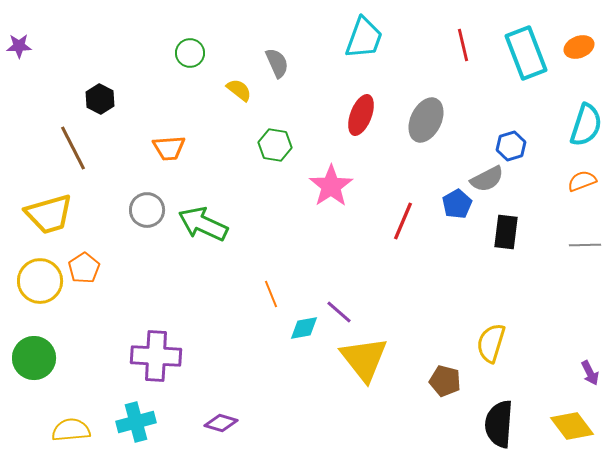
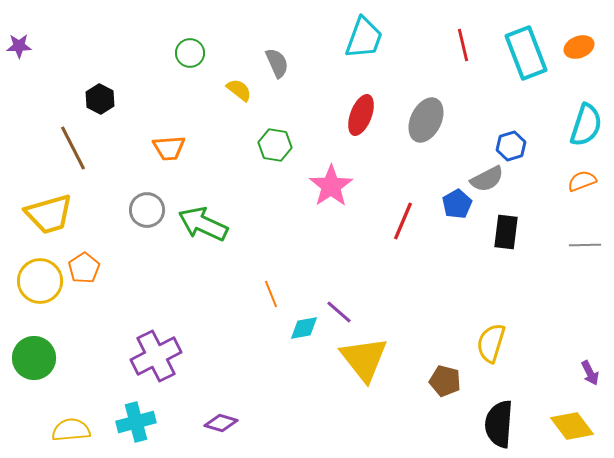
purple cross at (156, 356): rotated 30 degrees counterclockwise
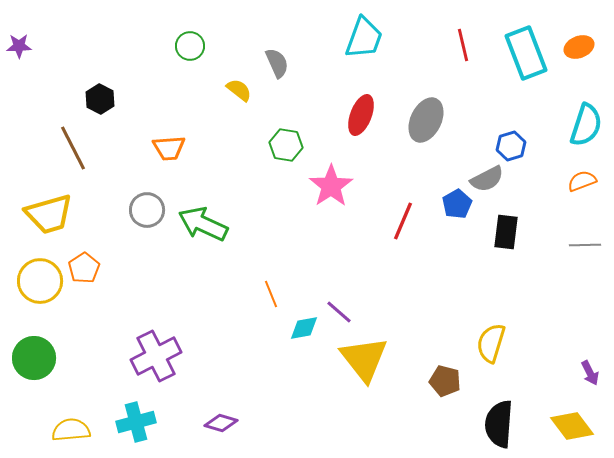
green circle at (190, 53): moved 7 px up
green hexagon at (275, 145): moved 11 px right
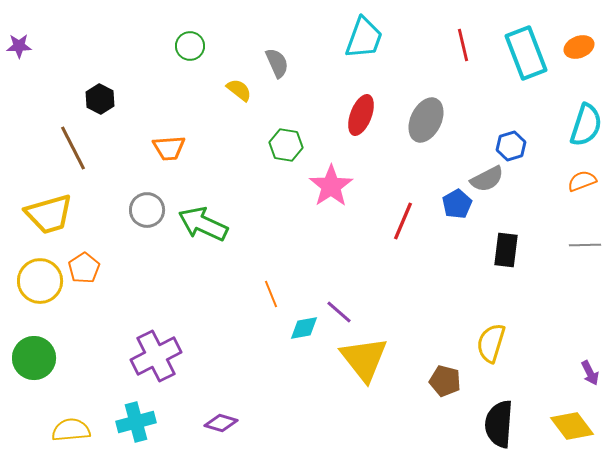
black rectangle at (506, 232): moved 18 px down
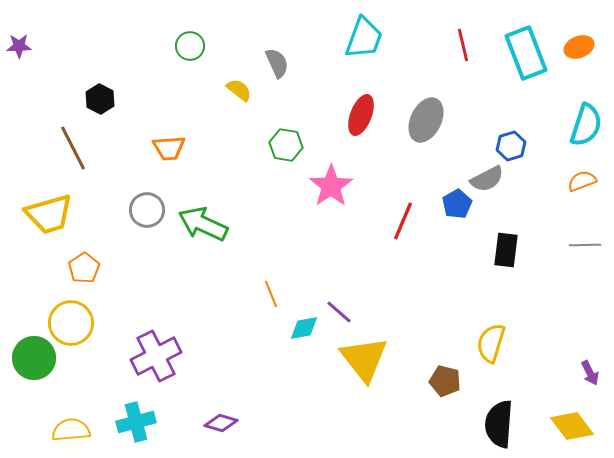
yellow circle at (40, 281): moved 31 px right, 42 px down
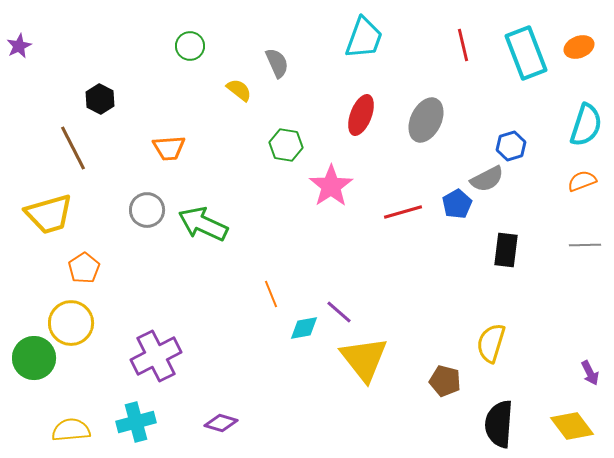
purple star at (19, 46): rotated 25 degrees counterclockwise
red line at (403, 221): moved 9 px up; rotated 51 degrees clockwise
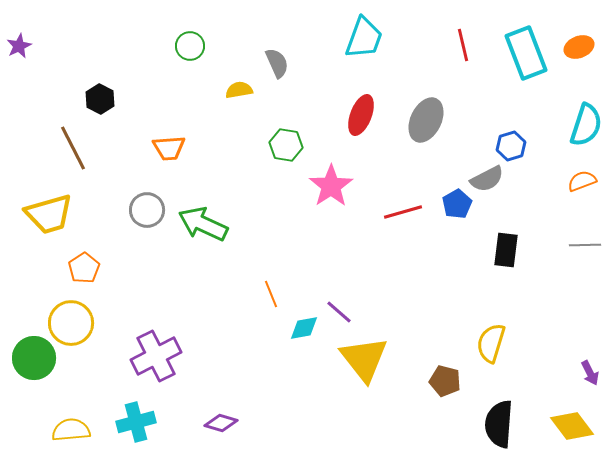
yellow semicircle at (239, 90): rotated 48 degrees counterclockwise
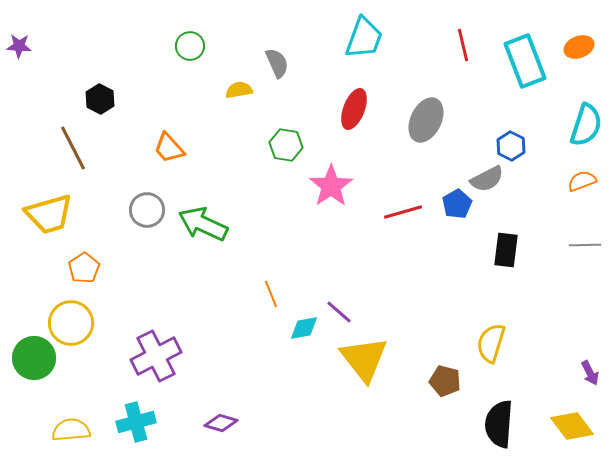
purple star at (19, 46): rotated 30 degrees clockwise
cyan rectangle at (526, 53): moved 1 px left, 8 px down
red ellipse at (361, 115): moved 7 px left, 6 px up
blue hexagon at (511, 146): rotated 16 degrees counterclockwise
orange trapezoid at (169, 148): rotated 52 degrees clockwise
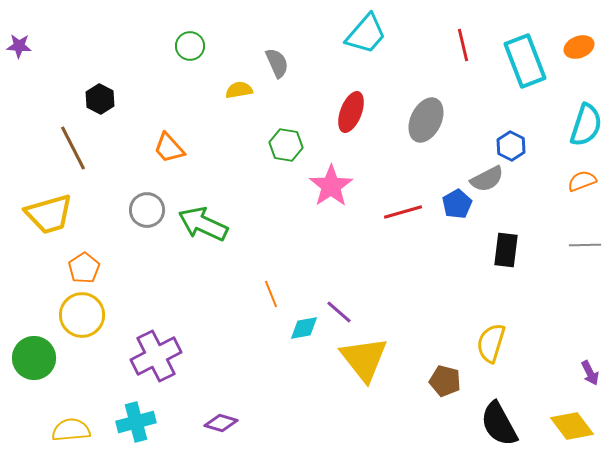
cyan trapezoid at (364, 38): moved 2 px right, 4 px up; rotated 21 degrees clockwise
red ellipse at (354, 109): moved 3 px left, 3 px down
yellow circle at (71, 323): moved 11 px right, 8 px up
black semicircle at (499, 424): rotated 33 degrees counterclockwise
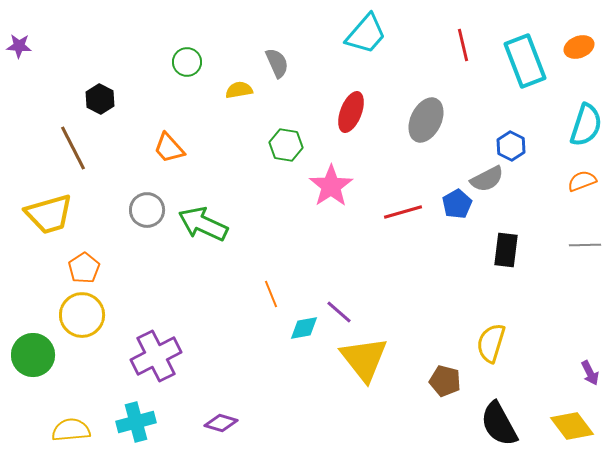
green circle at (190, 46): moved 3 px left, 16 px down
green circle at (34, 358): moved 1 px left, 3 px up
